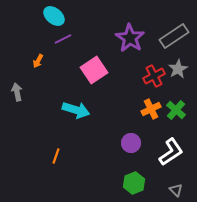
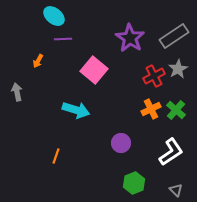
purple line: rotated 24 degrees clockwise
pink square: rotated 16 degrees counterclockwise
purple circle: moved 10 px left
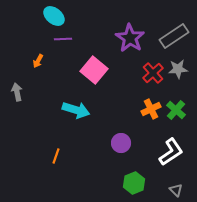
gray star: rotated 24 degrees clockwise
red cross: moved 1 px left, 3 px up; rotated 15 degrees counterclockwise
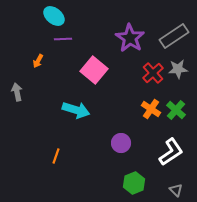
orange cross: rotated 30 degrees counterclockwise
